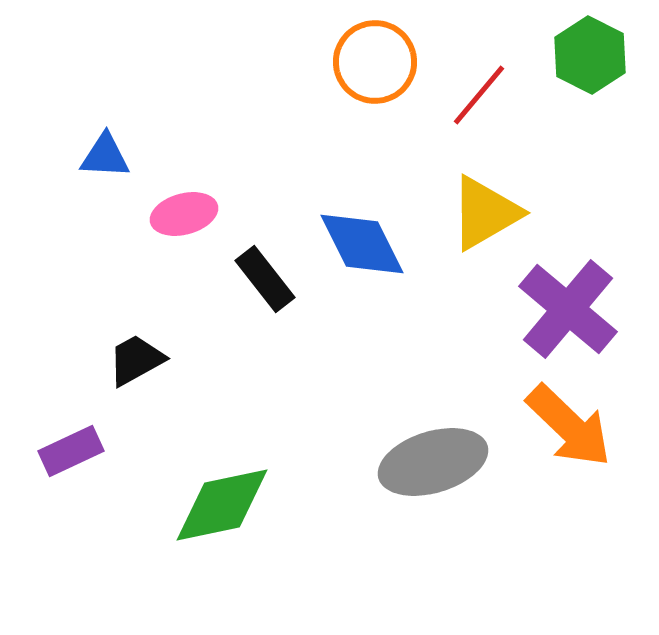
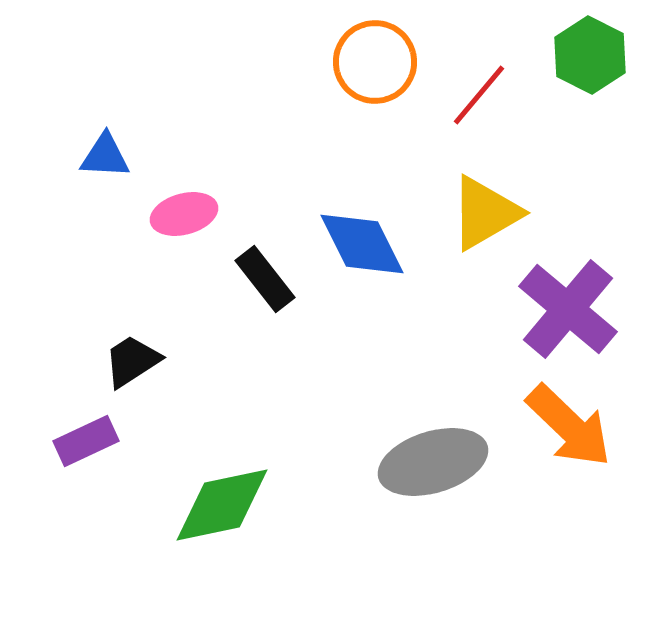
black trapezoid: moved 4 px left, 1 px down; rotated 4 degrees counterclockwise
purple rectangle: moved 15 px right, 10 px up
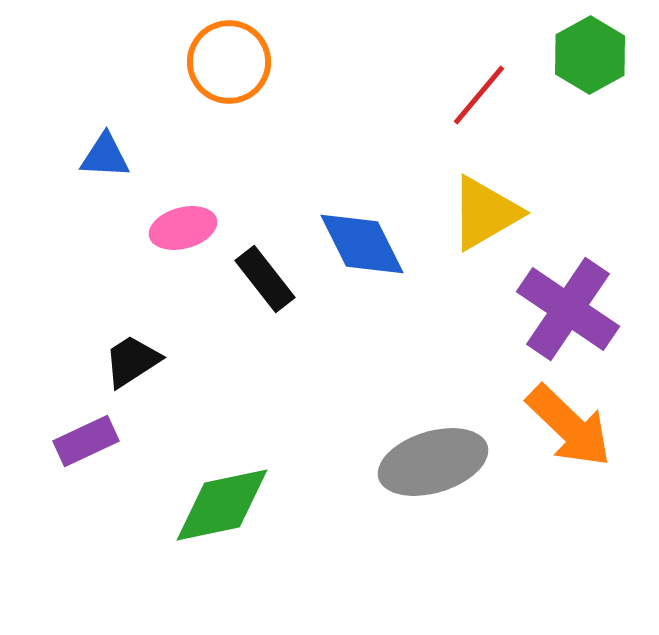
green hexagon: rotated 4 degrees clockwise
orange circle: moved 146 px left
pink ellipse: moved 1 px left, 14 px down
purple cross: rotated 6 degrees counterclockwise
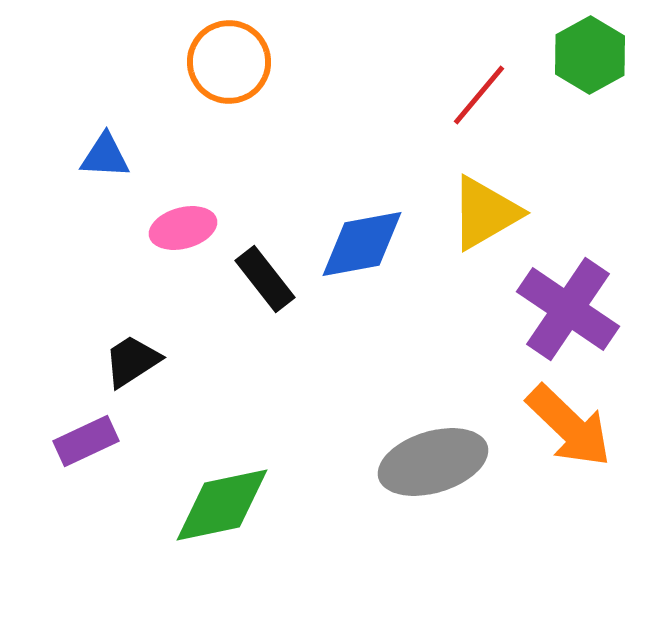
blue diamond: rotated 74 degrees counterclockwise
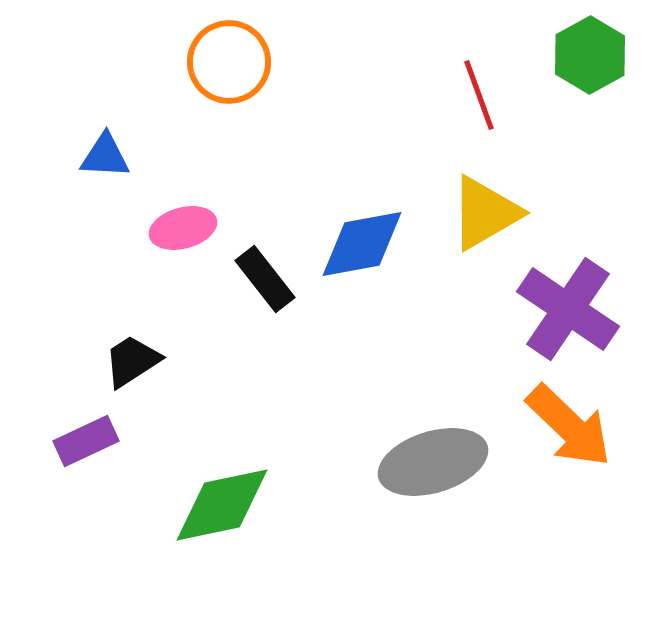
red line: rotated 60 degrees counterclockwise
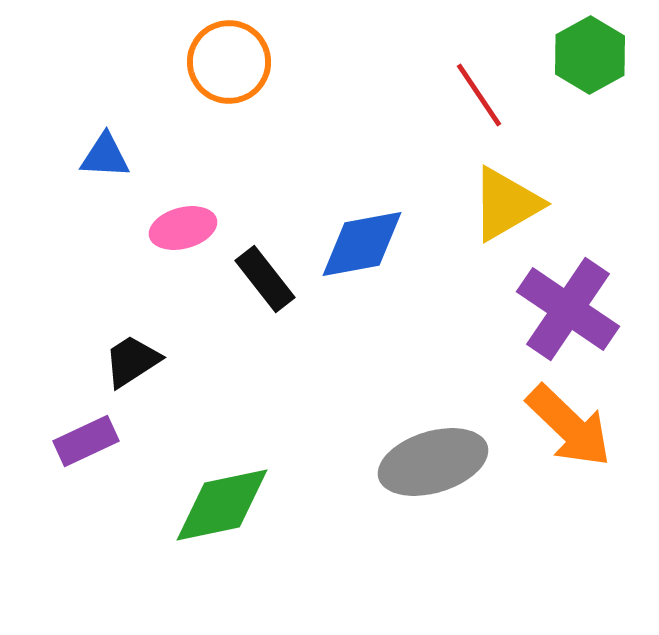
red line: rotated 14 degrees counterclockwise
yellow triangle: moved 21 px right, 9 px up
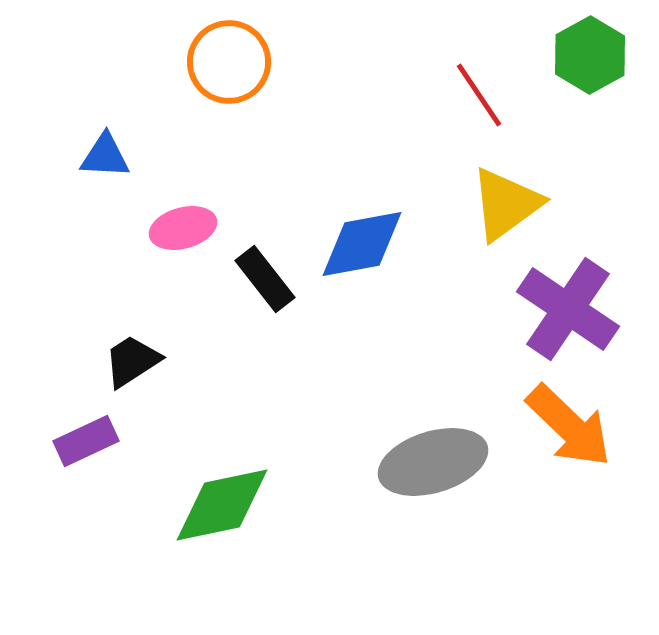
yellow triangle: rotated 6 degrees counterclockwise
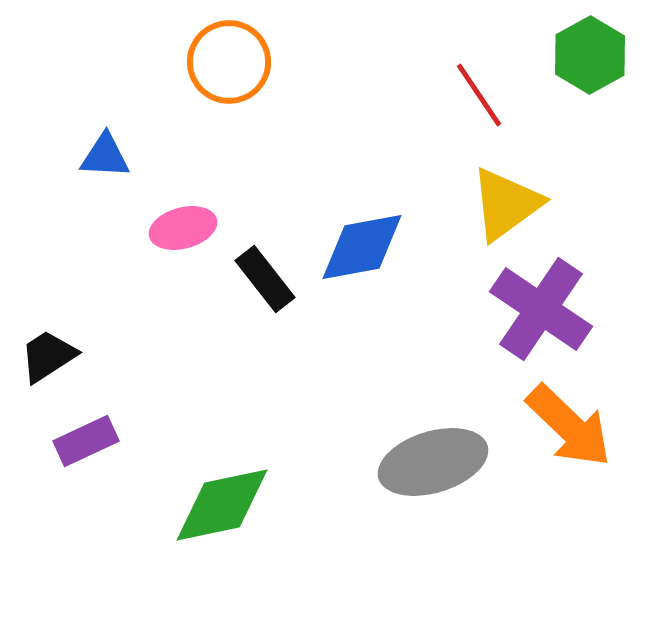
blue diamond: moved 3 px down
purple cross: moved 27 px left
black trapezoid: moved 84 px left, 5 px up
